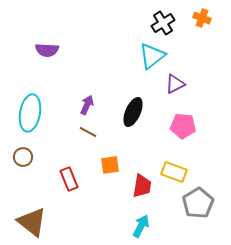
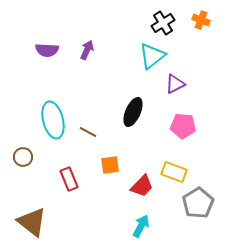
orange cross: moved 1 px left, 2 px down
purple arrow: moved 55 px up
cyan ellipse: moved 23 px right, 7 px down; rotated 24 degrees counterclockwise
red trapezoid: rotated 35 degrees clockwise
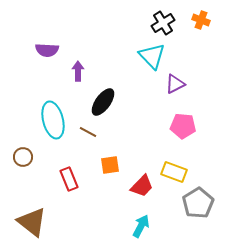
purple arrow: moved 9 px left, 21 px down; rotated 24 degrees counterclockwise
cyan triangle: rotated 36 degrees counterclockwise
black ellipse: moved 30 px left, 10 px up; rotated 12 degrees clockwise
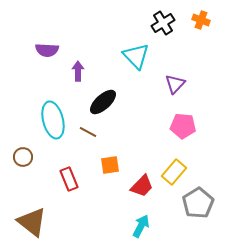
cyan triangle: moved 16 px left
purple triangle: rotated 20 degrees counterclockwise
black ellipse: rotated 12 degrees clockwise
yellow rectangle: rotated 70 degrees counterclockwise
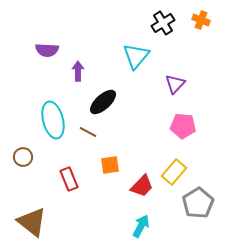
cyan triangle: rotated 24 degrees clockwise
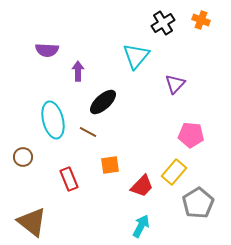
pink pentagon: moved 8 px right, 9 px down
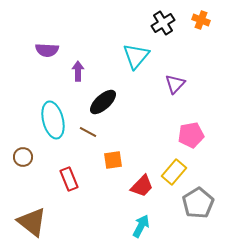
pink pentagon: rotated 15 degrees counterclockwise
orange square: moved 3 px right, 5 px up
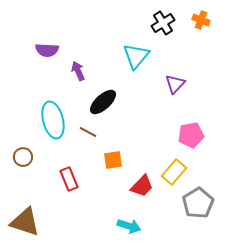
purple arrow: rotated 24 degrees counterclockwise
brown triangle: moved 7 px left; rotated 20 degrees counterclockwise
cyan arrow: moved 12 px left; rotated 80 degrees clockwise
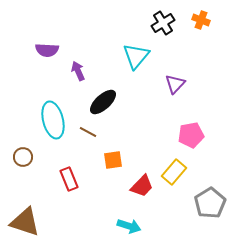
gray pentagon: moved 12 px right
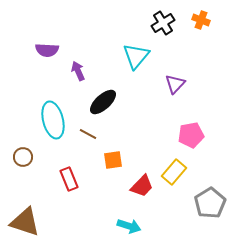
brown line: moved 2 px down
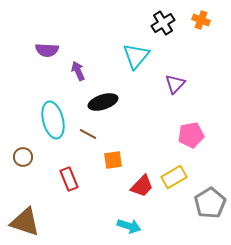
black ellipse: rotated 24 degrees clockwise
yellow rectangle: moved 5 px down; rotated 20 degrees clockwise
